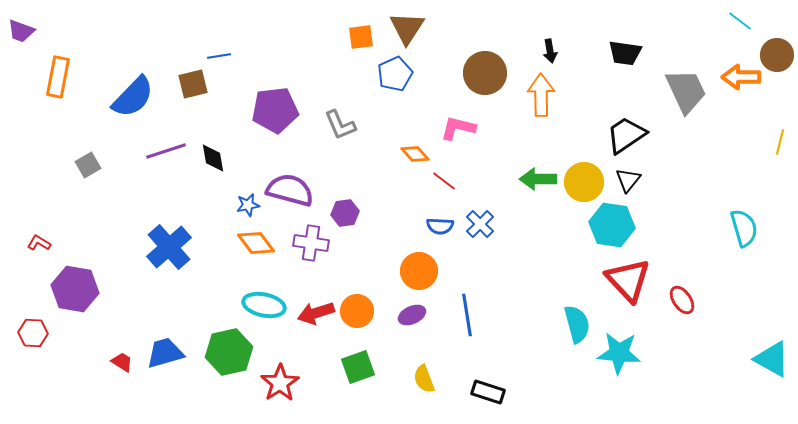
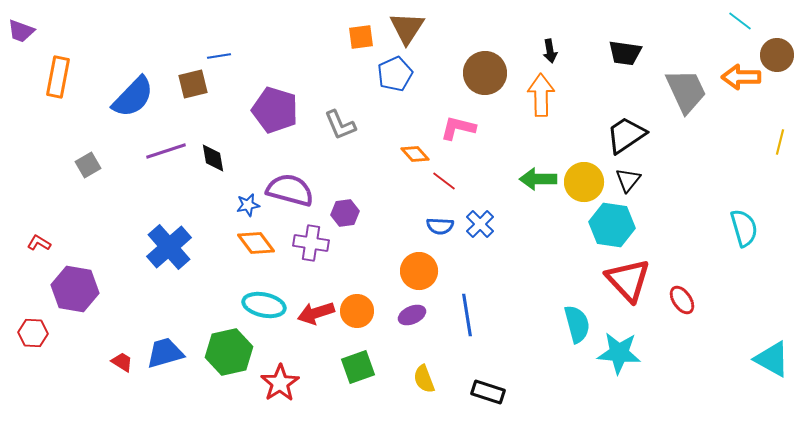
purple pentagon at (275, 110): rotated 24 degrees clockwise
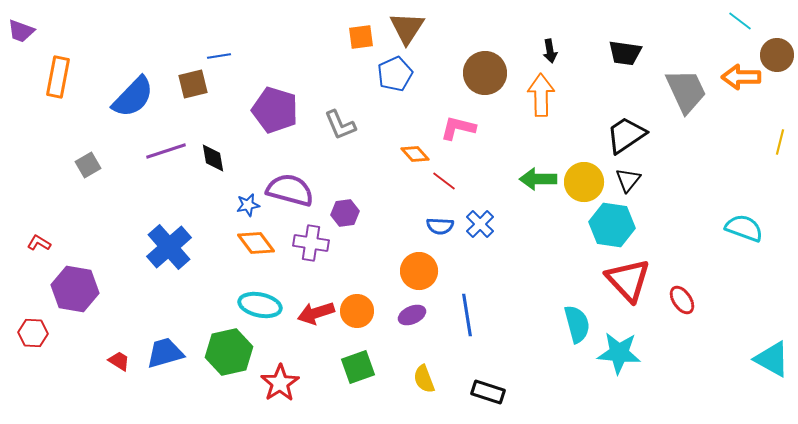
cyan semicircle at (744, 228): rotated 54 degrees counterclockwise
cyan ellipse at (264, 305): moved 4 px left
red trapezoid at (122, 362): moved 3 px left, 1 px up
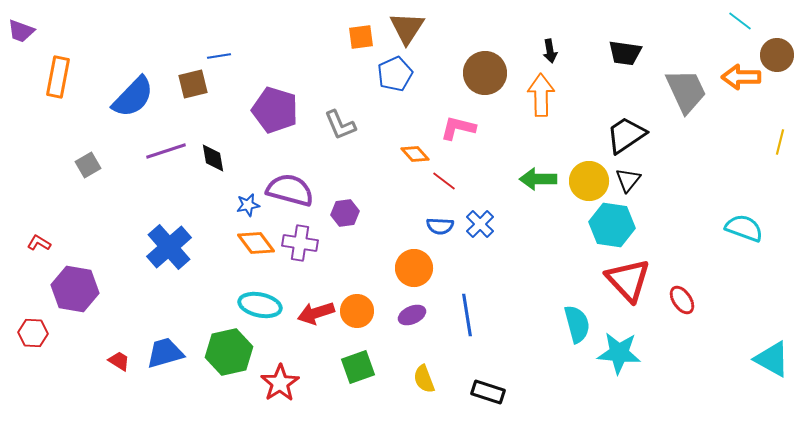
yellow circle at (584, 182): moved 5 px right, 1 px up
purple cross at (311, 243): moved 11 px left
orange circle at (419, 271): moved 5 px left, 3 px up
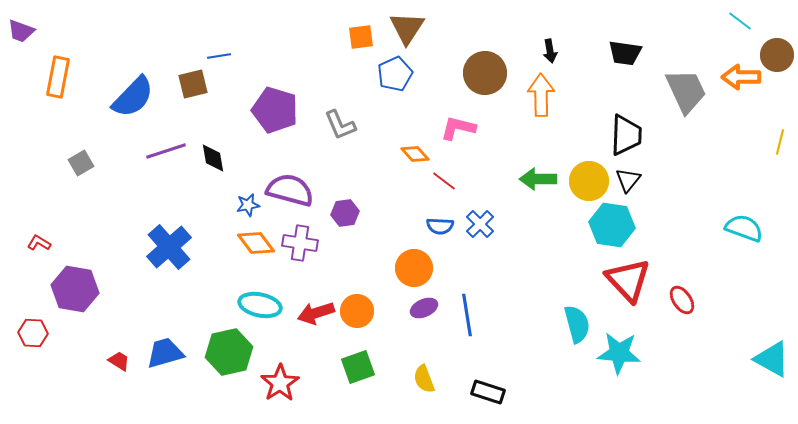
black trapezoid at (626, 135): rotated 126 degrees clockwise
gray square at (88, 165): moved 7 px left, 2 px up
purple ellipse at (412, 315): moved 12 px right, 7 px up
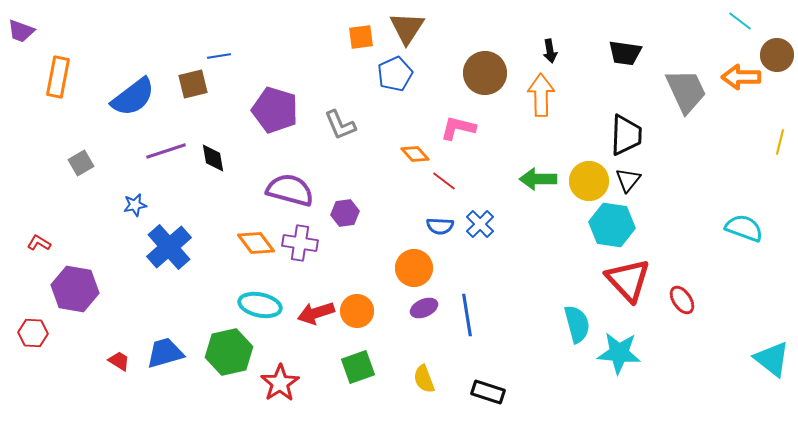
blue semicircle at (133, 97): rotated 9 degrees clockwise
blue star at (248, 205): moved 113 px left
cyan triangle at (772, 359): rotated 9 degrees clockwise
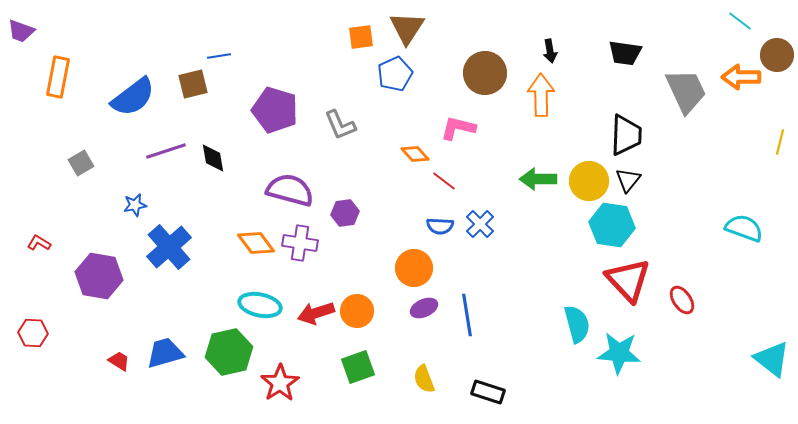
purple hexagon at (75, 289): moved 24 px right, 13 px up
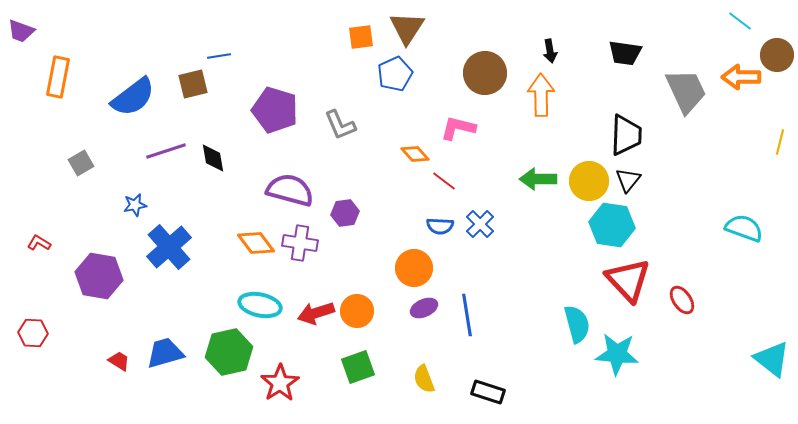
cyan star at (619, 353): moved 2 px left, 1 px down
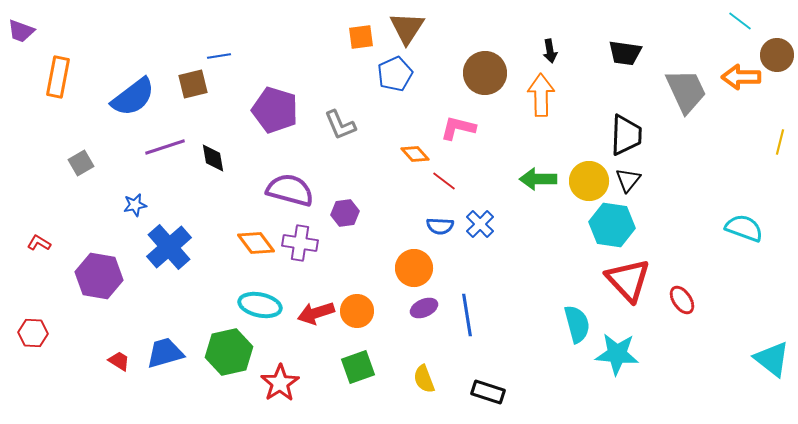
purple line at (166, 151): moved 1 px left, 4 px up
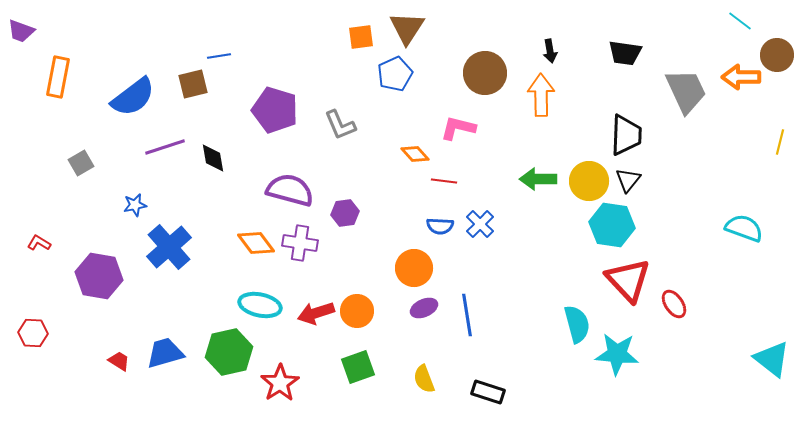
red line at (444, 181): rotated 30 degrees counterclockwise
red ellipse at (682, 300): moved 8 px left, 4 px down
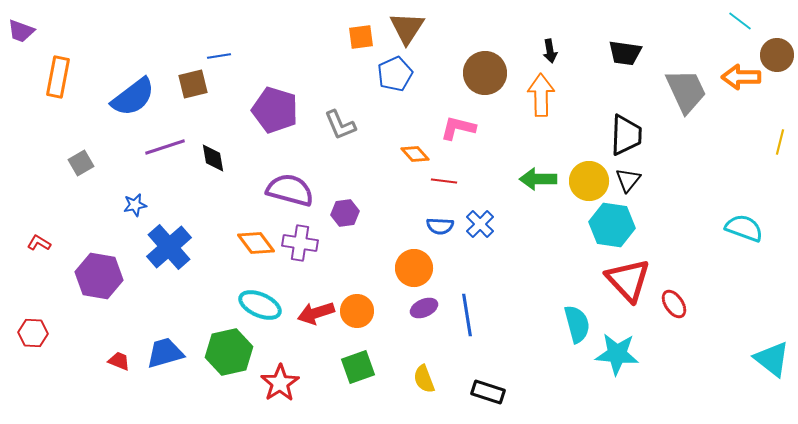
cyan ellipse at (260, 305): rotated 12 degrees clockwise
red trapezoid at (119, 361): rotated 10 degrees counterclockwise
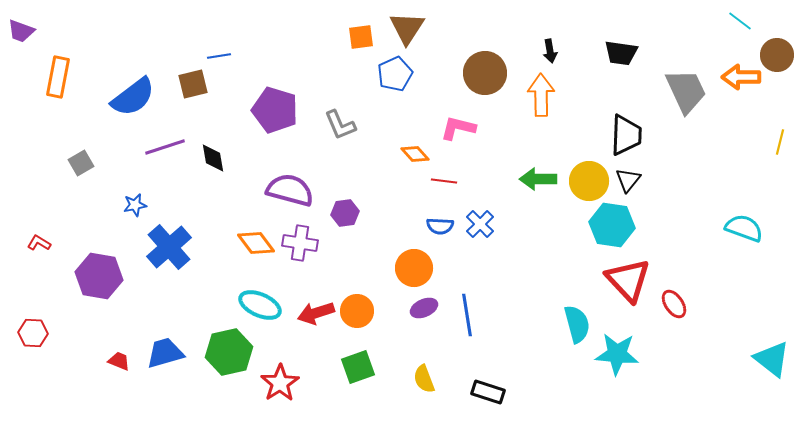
black trapezoid at (625, 53): moved 4 px left
